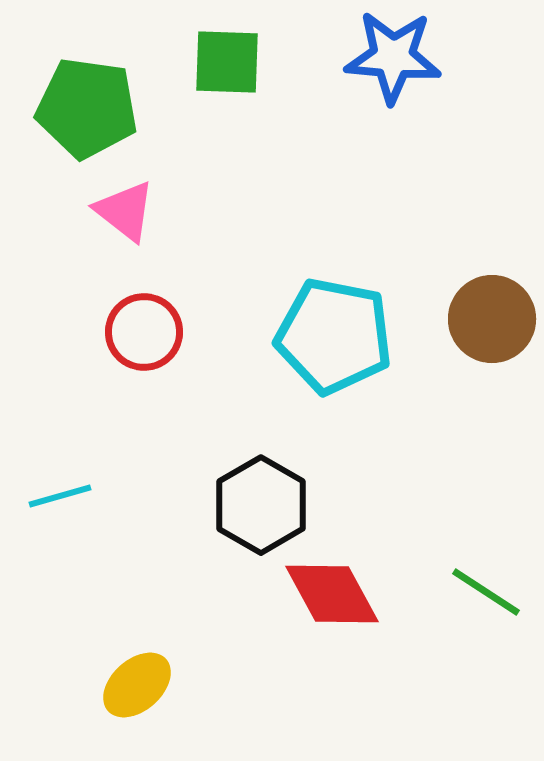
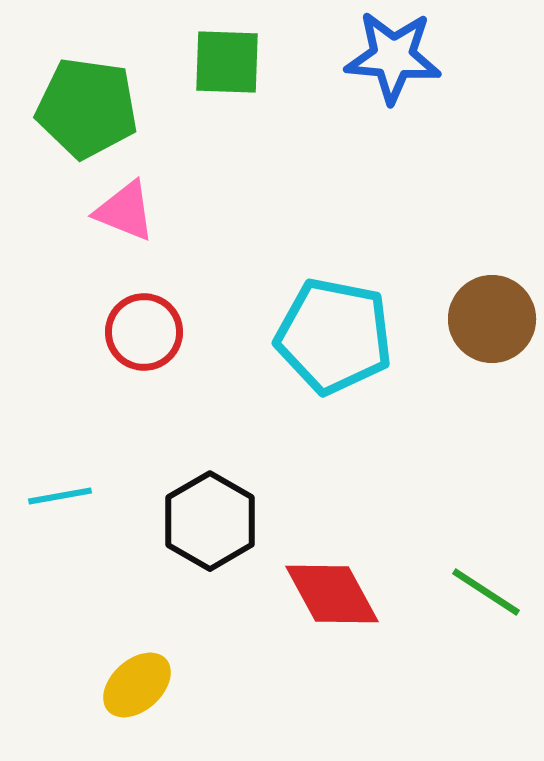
pink triangle: rotated 16 degrees counterclockwise
cyan line: rotated 6 degrees clockwise
black hexagon: moved 51 px left, 16 px down
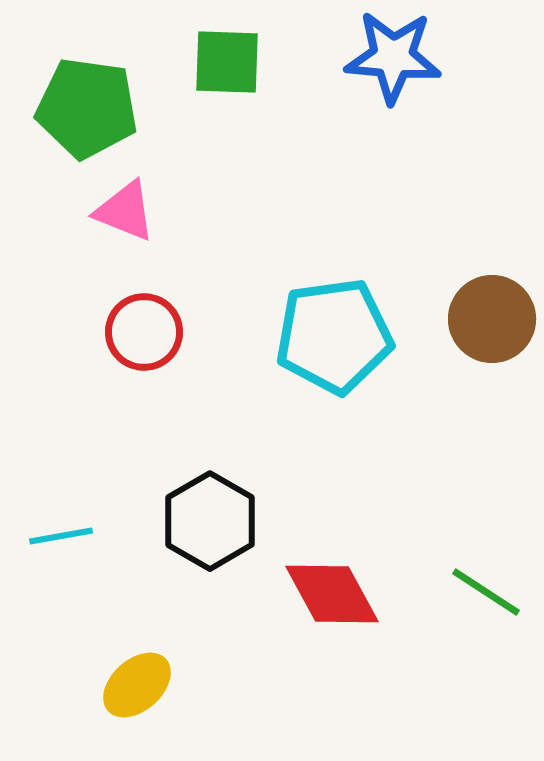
cyan pentagon: rotated 19 degrees counterclockwise
cyan line: moved 1 px right, 40 px down
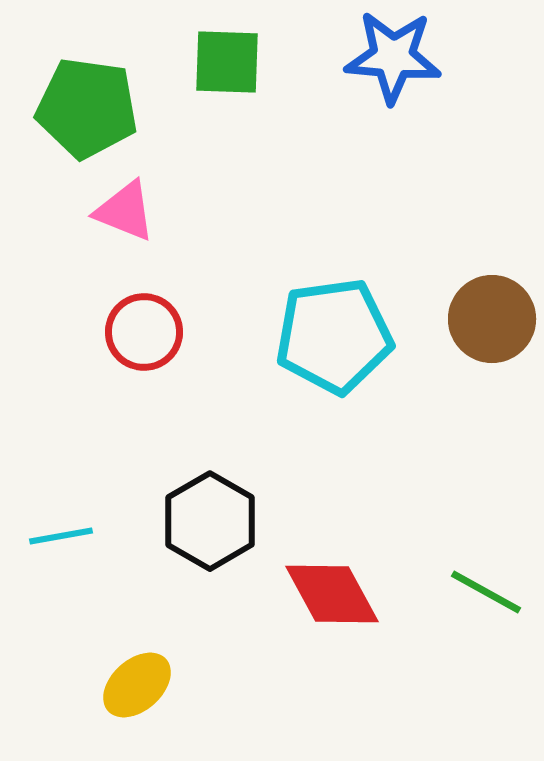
green line: rotated 4 degrees counterclockwise
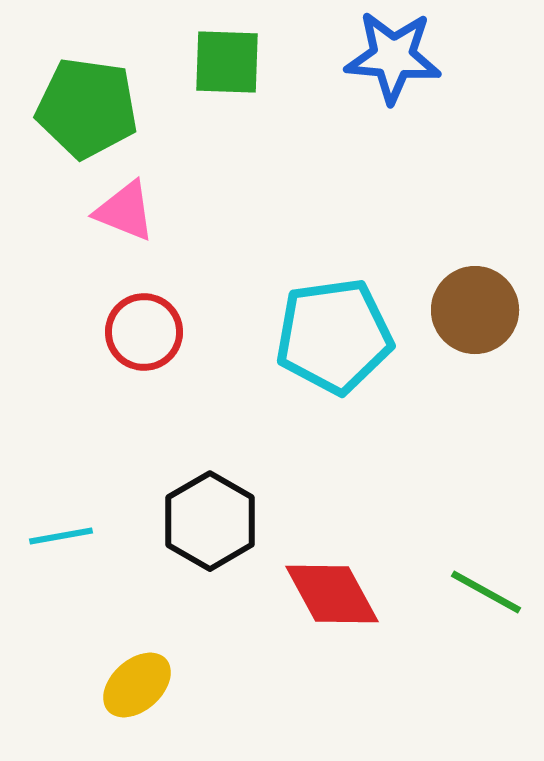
brown circle: moved 17 px left, 9 px up
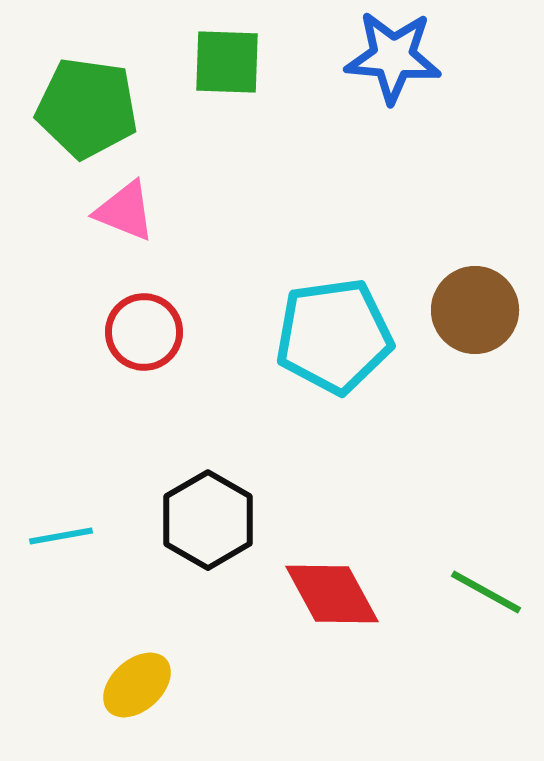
black hexagon: moved 2 px left, 1 px up
